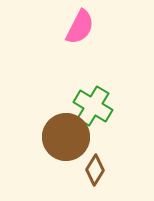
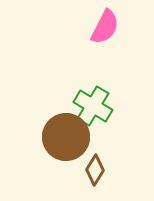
pink semicircle: moved 25 px right
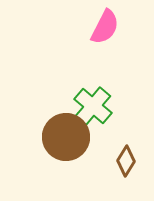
green cross: rotated 9 degrees clockwise
brown diamond: moved 31 px right, 9 px up
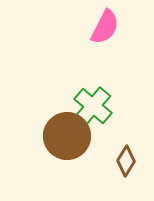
brown circle: moved 1 px right, 1 px up
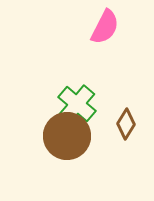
green cross: moved 16 px left, 2 px up
brown diamond: moved 37 px up
